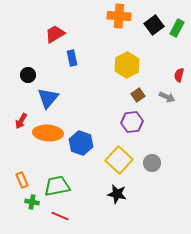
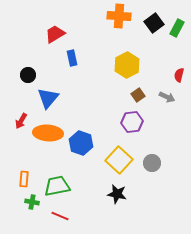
black square: moved 2 px up
orange rectangle: moved 2 px right, 1 px up; rotated 28 degrees clockwise
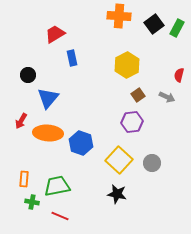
black square: moved 1 px down
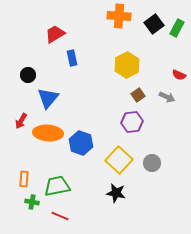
red semicircle: rotated 80 degrees counterclockwise
black star: moved 1 px left, 1 px up
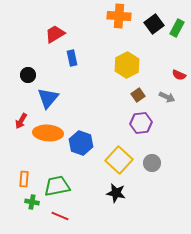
purple hexagon: moved 9 px right, 1 px down
